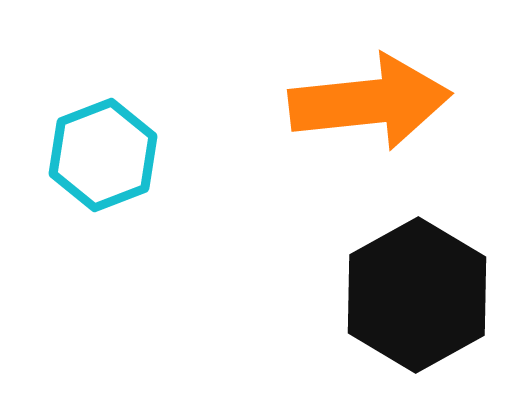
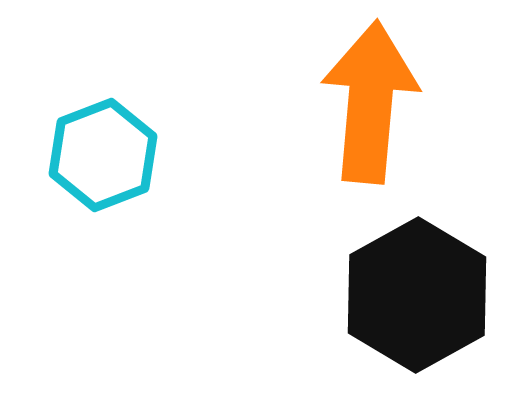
orange arrow: rotated 79 degrees counterclockwise
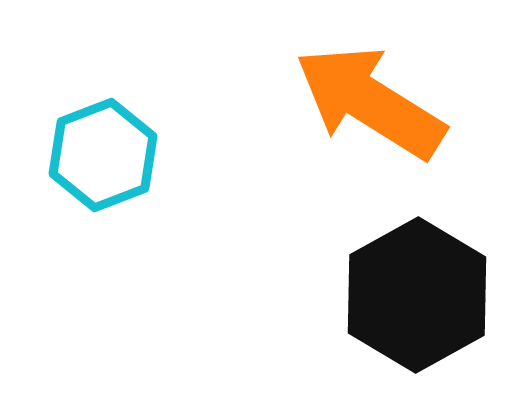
orange arrow: rotated 63 degrees counterclockwise
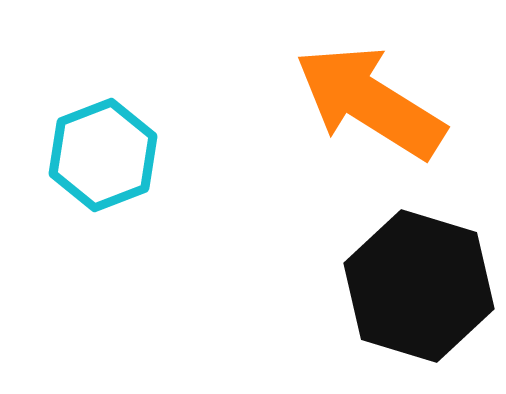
black hexagon: moved 2 px right, 9 px up; rotated 14 degrees counterclockwise
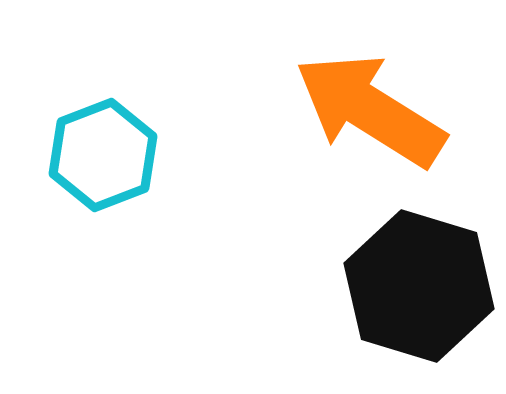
orange arrow: moved 8 px down
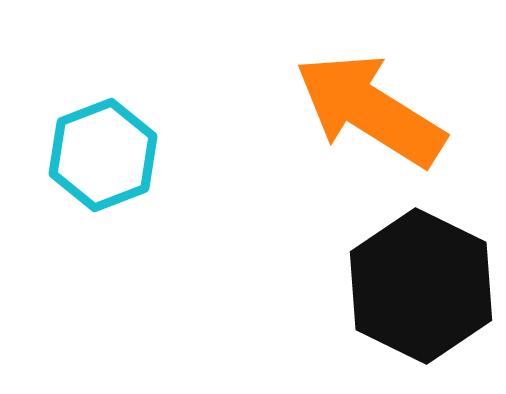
black hexagon: moved 2 px right; rotated 9 degrees clockwise
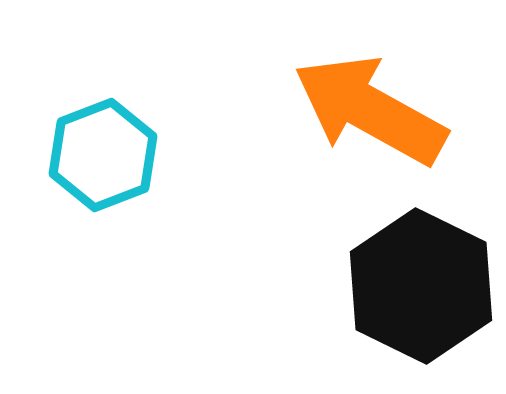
orange arrow: rotated 3 degrees counterclockwise
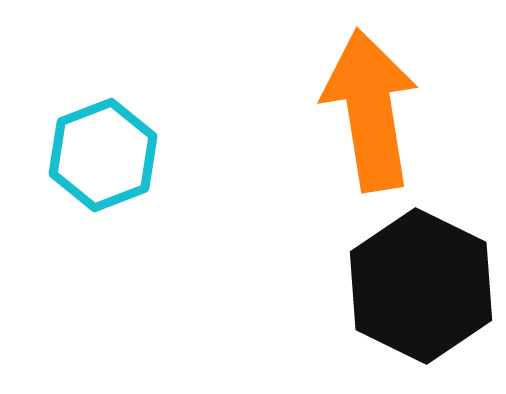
orange arrow: rotated 52 degrees clockwise
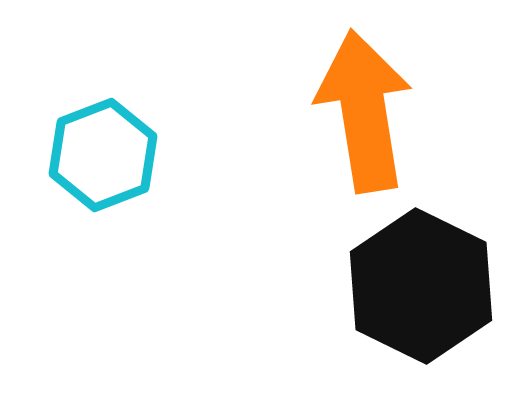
orange arrow: moved 6 px left, 1 px down
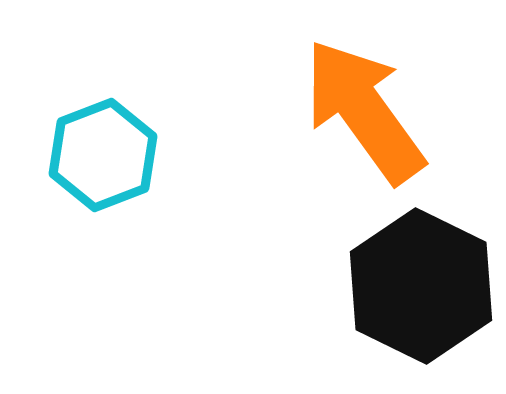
orange arrow: rotated 27 degrees counterclockwise
